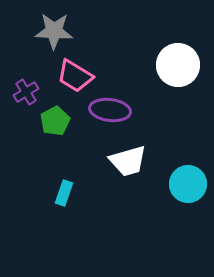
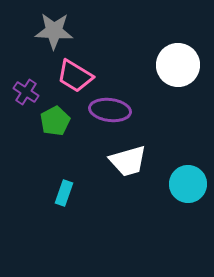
purple cross: rotated 25 degrees counterclockwise
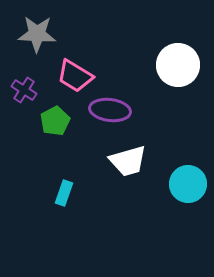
gray star: moved 17 px left, 3 px down
purple cross: moved 2 px left, 2 px up
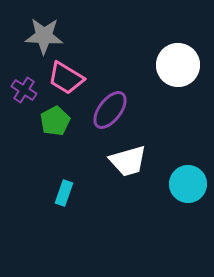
gray star: moved 7 px right, 2 px down
pink trapezoid: moved 9 px left, 2 px down
purple ellipse: rotated 60 degrees counterclockwise
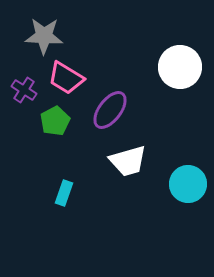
white circle: moved 2 px right, 2 px down
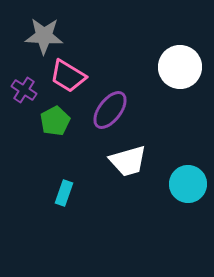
pink trapezoid: moved 2 px right, 2 px up
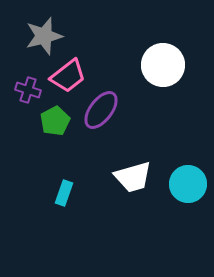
gray star: rotated 18 degrees counterclockwise
white circle: moved 17 px left, 2 px up
pink trapezoid: rotated 69 degrees counterclockwise
purple cross: moved 4 px right; rotated 15 degrees counterclockwise
purple ellipse: moved 9 px left
white trapezoid: moved 5 px right, 16 px down
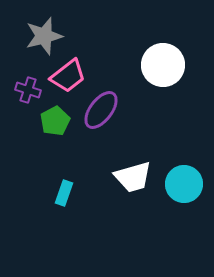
cyan circle: moved 4 px left
